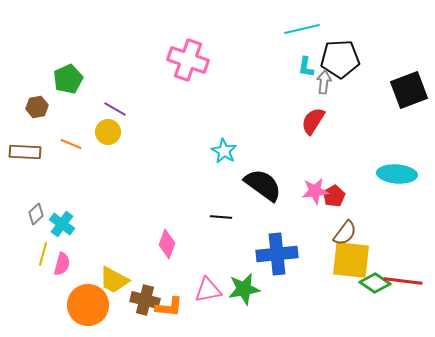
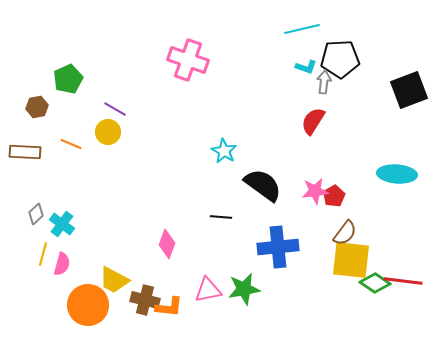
cyan L-shape: rotated 80 degrees counterclockwise
blue cross: moved 1 px right, 7 px up
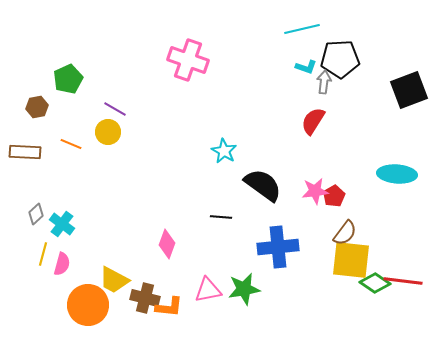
brown cross: moved 2 px up
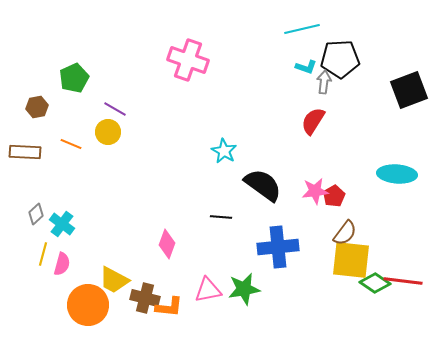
green pentagon: moved 6 px right, 1 px up
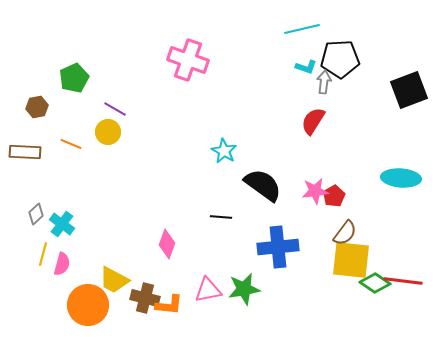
cyan ellipse: moved 4 px right, 4 px down
orange L-shape: moved 2 px up
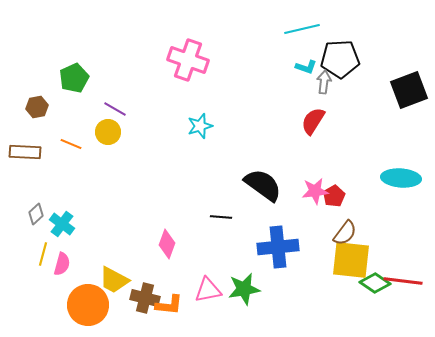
cyan star: moved 24 px left, 25 px up; rotated 25 degrees clockwise
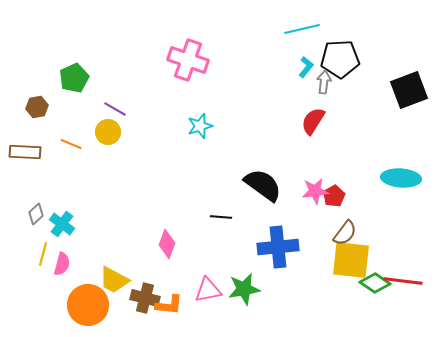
cyan L-shape: rotated 70 degrees counterclockwise
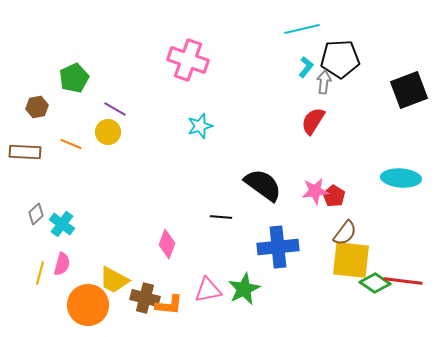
red pentagon: rotated 10 degrees counterclockwise
yellow line: moved 3 px left, 19 px down
green star: rotated 16 degrees counterclockwise
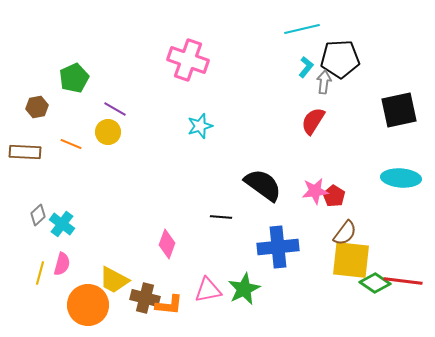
black square: moved 10 px left, 20 px down; rotated 9 degrees clockwise
gray diamond: moved 2 px right, 1 px down
